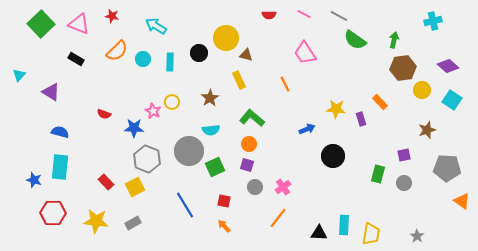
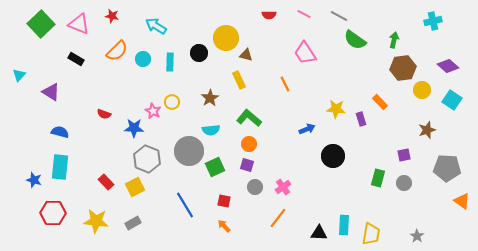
green L-shape at (252, 118): moved 3 px left
green rectangle at (378, 174): moved 4 px down
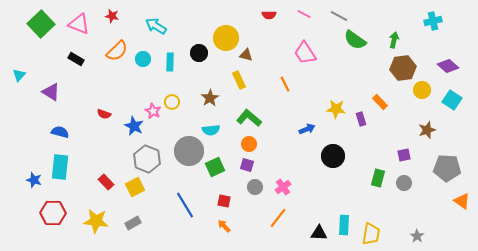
blue star at (134, 128): moved 2 px up; rotated 24 degrees clockwise
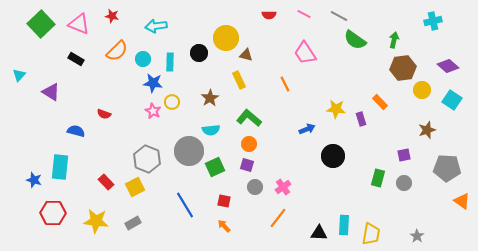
cyan arrow at (156, 26): rotated 40 degrees counterclockwise
blue star at (134, 126): moved 19 px right, 43 px up; rotated 18 degrees counterclockwise
blue semicircle at (60, 132): moved 16 px right, 1 px up
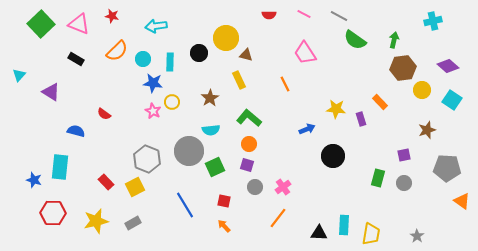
red semicircle at (104, 114): rotated 16 degrees clockwise
yellow star at (96, 221): rotated 20 degrees counterclockwise
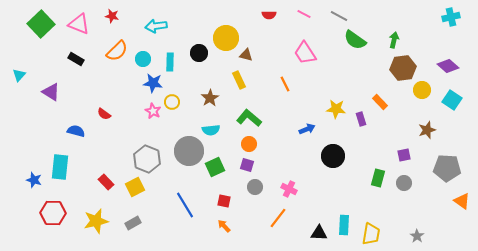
cyan cross at (433, 21): moved 18 px right, 4 px up
pink cross at (283, 187): moved 6 px right, 2 px down; rotated 28 degrees counterclockwise
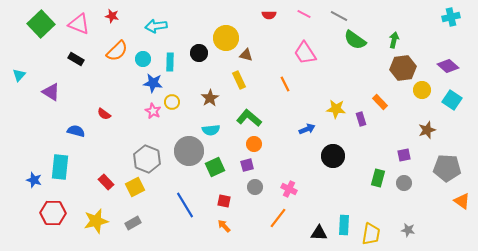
orange circle at (249, 144): moved 5 px right
purple square at (247, 165): rotated 32 degrees counterclockwise
gray star at (417, 236): moved 9 px left, 6 px up; rotated 24 degrees counterclockwise
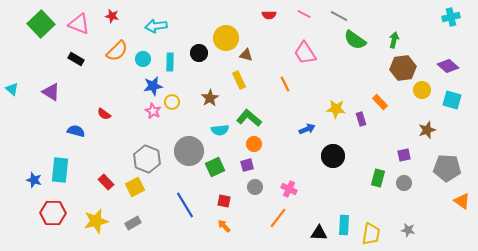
cyan triangle at (19, 75): moved 7 px left, 14 px down; rotated 32 degrees counterclockwise
blue star at (153, 83): moved 3 px down; rotated 18 degrees counterclockwise
cyan square at (452, 100): rotated 18 degrees counterclockwise
cyan semicircle at (211, 130): moved 9 px right
cyan rectangle at (60, 167): moved 3 px down
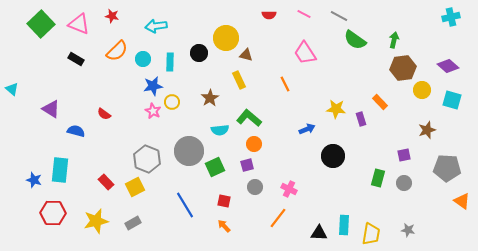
purple triangle at (51, 92): moved 17 px down
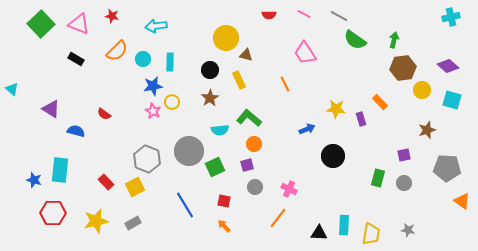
black circle at (199, 53): moved 11 px right, 17 px down
